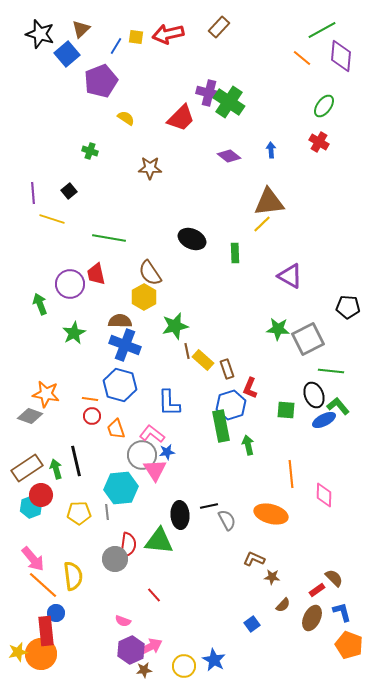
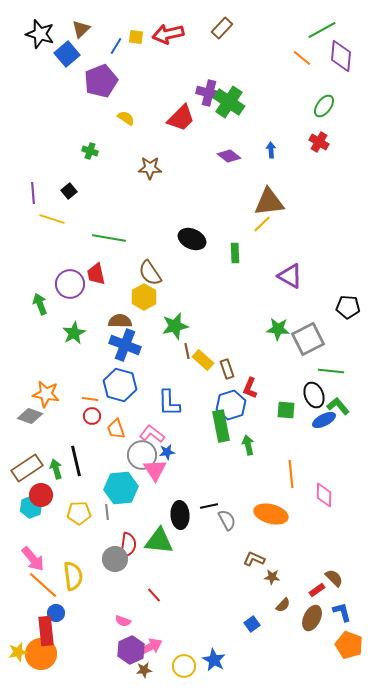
brown rectangle at (219, 27): moved 3 px right, 1 px down
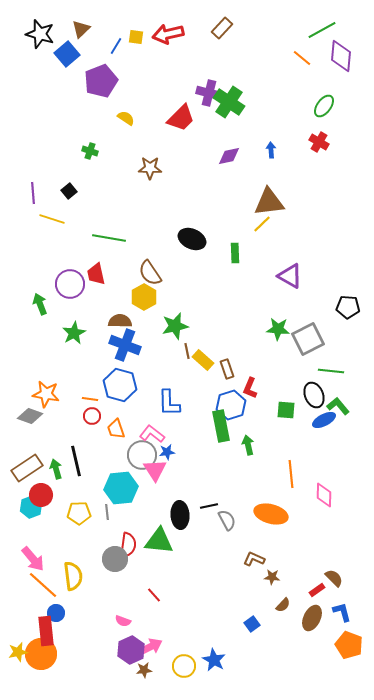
purple diamond at (229, 156): rotated 50 degrees counterclockwise
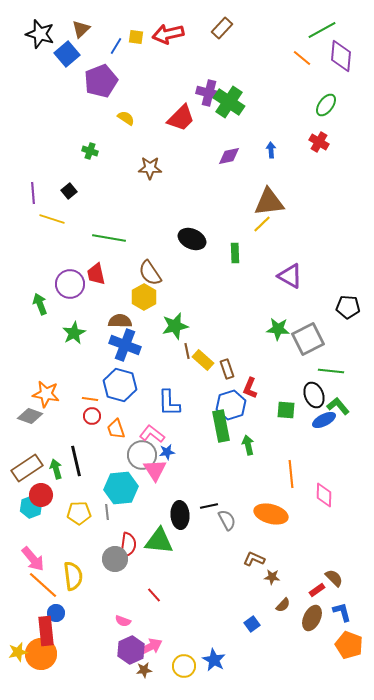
green ellipse at (324, 106): moved 2 px right, 1 px up
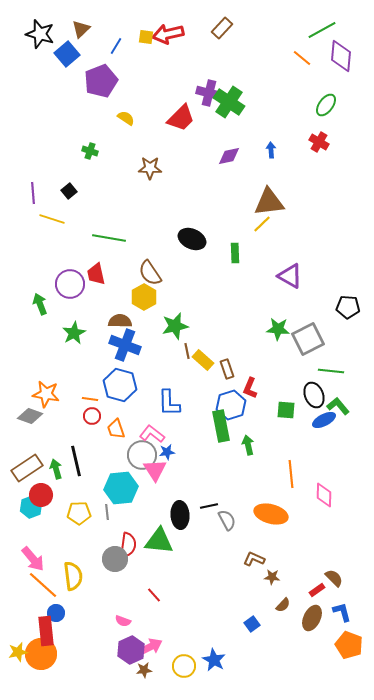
yellow square at (136, 37): moved 10 px right
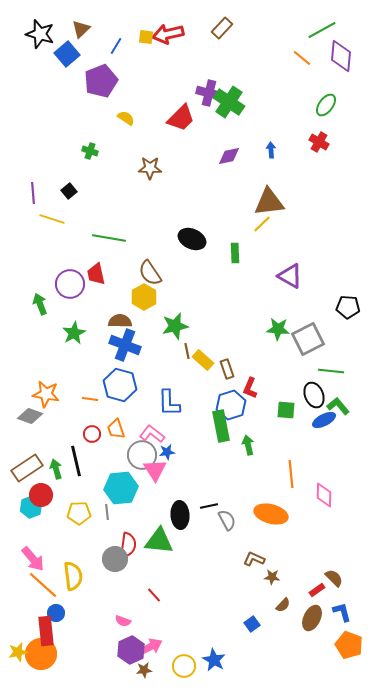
red circle at (92, 416): moved 18 px down
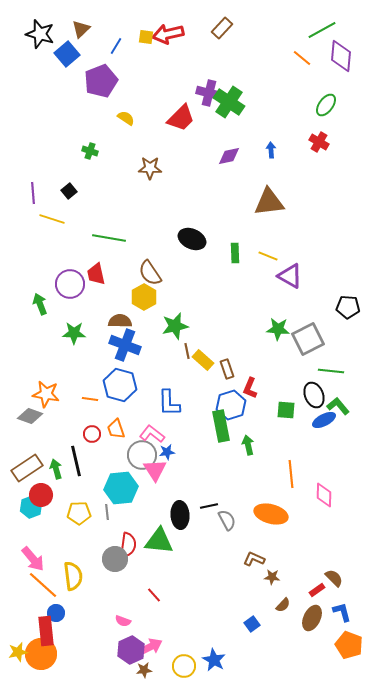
yellow line at (262, 224): moved 6 px right, 32 px down; rotated 66 degrees clockwise
green star at (74, 333): rotated 30 degrees clockwise
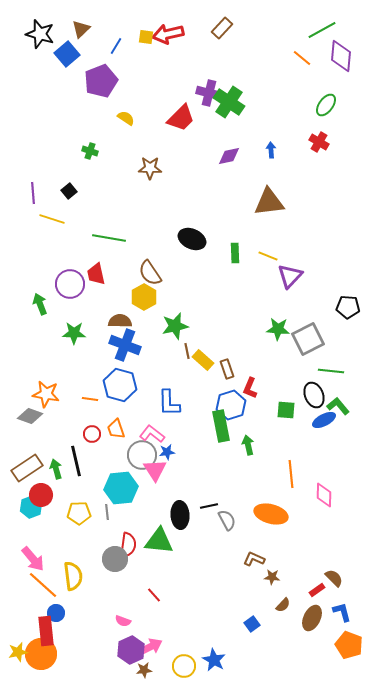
purple triangle at (290, 276): rotated 44 degrees clockwise
